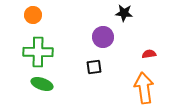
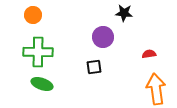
orange arrow: moved 12 px right, 1 px down
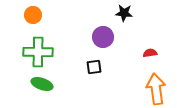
red semicircle: moved 1 px right, 1 px up
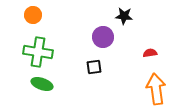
black star: moved 3 px down
green cross: rotated 8 degrees clockwise
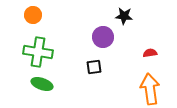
orange arrow: moved 6 px left
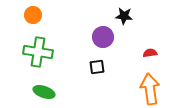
black square: moved 3 px right
green ellipse: moved 2 px right, 8 px down
